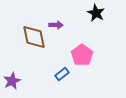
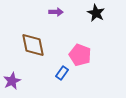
purple arrow: moved 13 px up
brown diamond: moved 1 px left, 8 px down
pink pentagon: moved 2 px left; rotated 15 degrees counterclockwise
blue rectangle: moved 1 px up; rotated 16 degrees counterclockwise
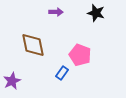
black star: rotated 12 degrees counterclockwise
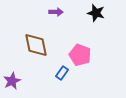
brown diamond: moved 3 px right
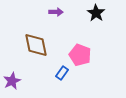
black star: rotated 18 degrees clockwise
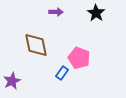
pink pentagon: moved 1 px left, 3 px down
